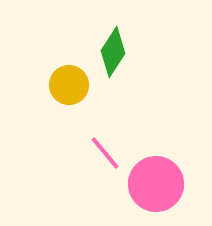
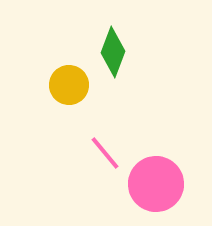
green diamond: rotated 12 degrees counterclockwise
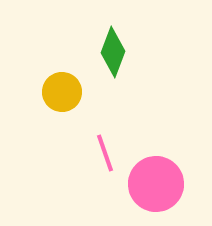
yellow circle: moved 7 px left, 7 px down
pink line: rotated 21 degrees clockwise
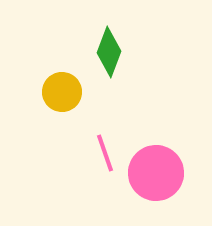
green diamond: moved 4 px left
pink circle: moved 11 px up
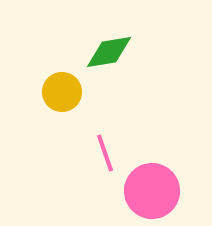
green diamond: rotated 60 degrees clockwise
pink circle: moved 4 px left, 18 px down
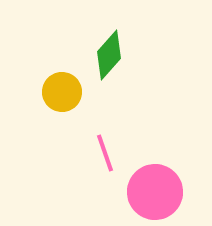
green diamond: moved 3 px down; rotated 39 degrees counterclockwise
pink circle: moved 3 px right, 1 px down
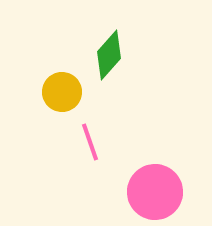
pink line: moved 15 px left, 11 px up
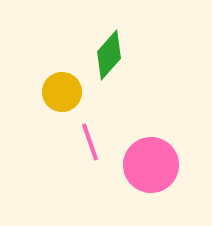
pink circle: moved 4 px left, 27 px up
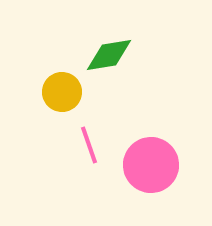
green diamond: rotated 39 degrees clockwise
pink line: moved 1 px left, 3 px down
